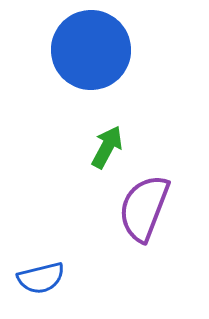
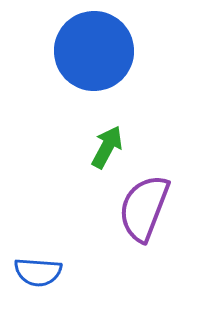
blue circle: moved 3 px right, 1 px down
blue semicircle: moved 3 px left, 6 px up; rotated 18 degrees clockwise
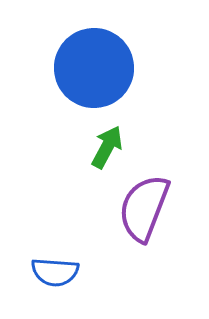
blue circle: moved 17 px down
blue semicircle: moved 17 px right
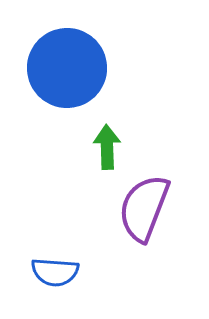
blue circle: moved 27 px left
green arrow: rotated 30 degrees counterclockwise
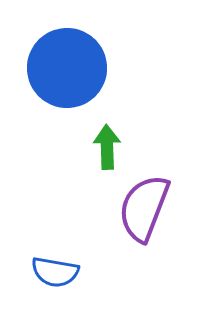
blue semicircle: rotated 6 degrees clockwise
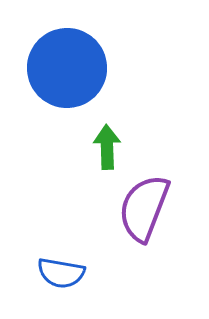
blue semicircle: moved 6 px right, 1 px down
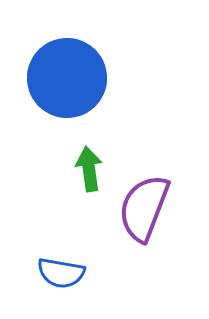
blue circle: moved 10 px down
green arrow: moved 18 px left, 22 px down; rotated 6 degrees counterclockwise
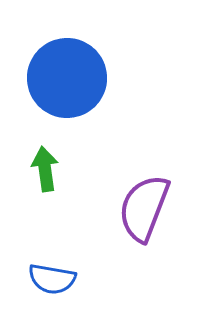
green arrow: moved 44 px left
blue semicircle: moved 9 px left, 6 px down
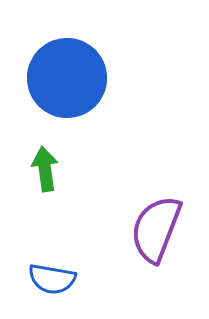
purple semicircle: moved 12 px right, 21 px down
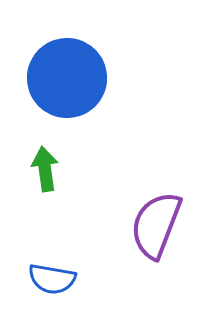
purple semicircle: moved 4 px up
